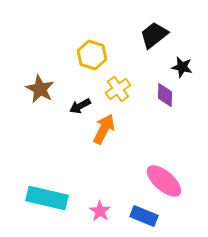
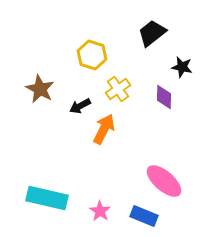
black trapezoid: moved 2 px left, 2 px up
purple diamond: moved 1 px left, 2 px down
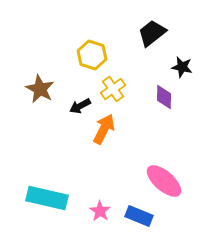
yellow cross: moved 5 px left
blue rectangle: moved 5 px left
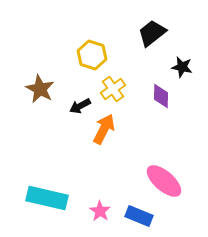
purple diamond: moved 3 px left, 1 px up
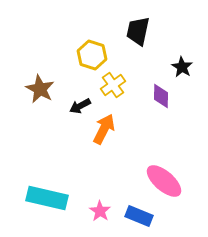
black trapezoid: moved 14 px left, 2 px up; rotated 40 degrees counterclockwise
black star: rotated 20 degrees clockwise
yellow cross: moved 4 px up
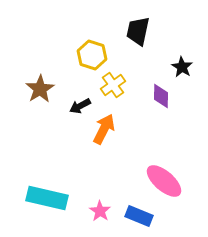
brown star: rotated 12 degrees clockwise
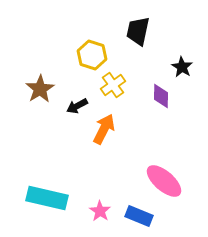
black arrow: moved 3 px left
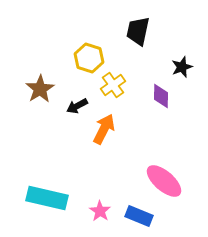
yellow hexagon: moved 3 px left, 3 px down
black star: rotated 20 degrees clockwise
